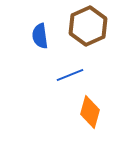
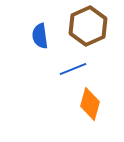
blue line: moved 3 px right, 6 px up
orange diamond: moved 8 px up
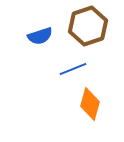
brown hexagon: rotated 6 degrees clockwise
blue semicircle: rotated 100 degrees counterclockwise
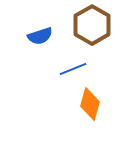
brown hexagon: moved 4 px right, 1 px up; rotated 12 degrees counterclockwise
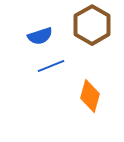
blue line: moved 22 px left, 3 px up
orange diamond: moved 8 px up
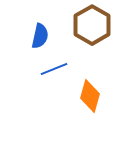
blue semicircle: rotated 60 degrees counterclockwise
blue line: moved 3 px right, 3 px down
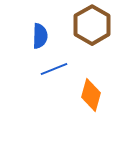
blue semicircle: rotated 10 degrees counterclockwise
orange diamond: moved 1 px right, 1 px up
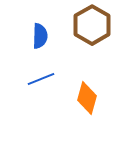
blue line: moved 13 px left, 10 px down
orange diamond: moved 4 px left, 3 px down
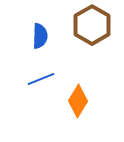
orange diamond: moved 9 px left, 3 px down; rotated 16 degrees clockwise
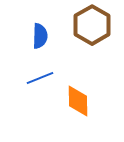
blue line: moved 1 px left, 1 px up
orange diamond: rotated 32 degrees counterclockwise
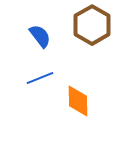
blue semicircle: rotated 40 degrees counterclockwise
